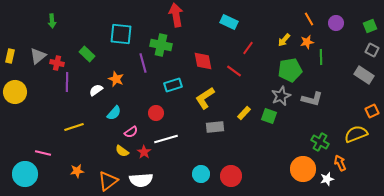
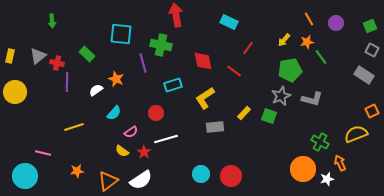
green line at (321, 57): rotated 35 degrees counterclockwise
cyan circle at (25, 174): moved 2 px down
white semicircle at (141, 180): rotated 30 degrees counterclockwise
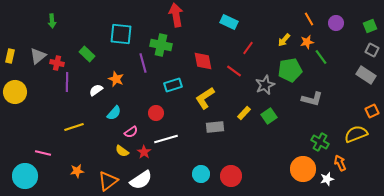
gray rectangle at (364, 75): moved 2 px right
gray star at (281, 96): moved 16 px left, 11 px up
green square at (269, 116): rotated 35 degrees clockwise
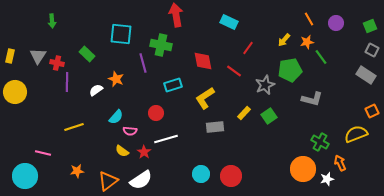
gray triangle at (38, 56): rotated 18 degrees counterclockwise
cyan semicircle at (114, 113): moved 2 px right, 4 px down
pink semicircle at (131, 132): moved 1 px left, 1 px up; rotated 40 degrees clockwise
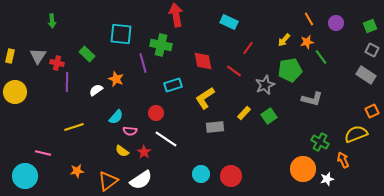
white line at (166, 139): rotated 50 degrees clockwise
orange arrow at (340, 163): moved 3 px right, 3 px up
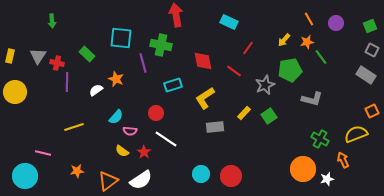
cyan square at (121, 34): moved 4 px down
green cross at (320, 142): moved 3 px up
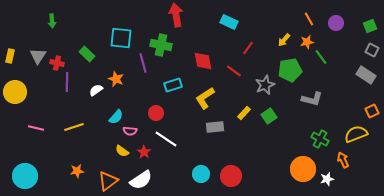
pink line at (43, 153): moved 7 px left, 25 px up
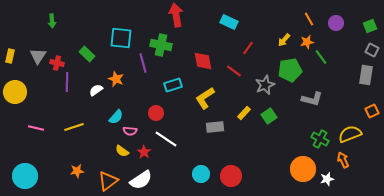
gray rectangle at (366, 75): rotated 66 degrees clockwise
yellow semicircle at (356, 134): moved 6 px left
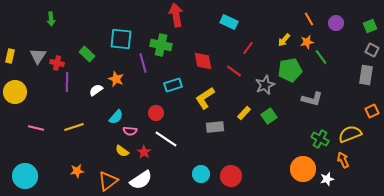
green arrow at (52, 21): moved 1 px left, 2 px up
cyan square at (121, 38): moved 1 px down
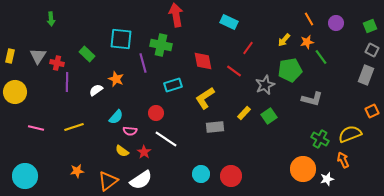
gray rectangle at (366, 75): rotated 12 degrees clockwise
